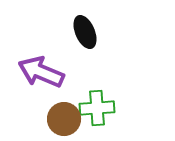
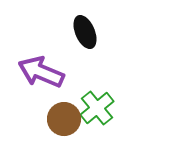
green cross: rotated 36 degrees counterclockwise
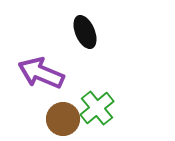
purple arrow: moved 1 px down
brown circle: moved 1 px left
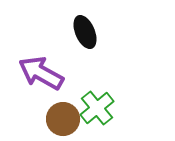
purple arrow: rotated 6 degrees clockwise
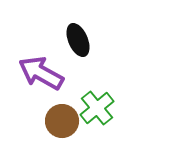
black ellipse: moved 7 px left, 8 px down
brown circle: moved 1 px left, 2 px down
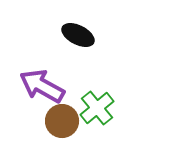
black ellipse: moved 5 px up; rotated 40 degrees counterclockwise
purple arrow: moved 1 px right, 13 px down
